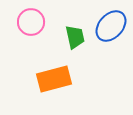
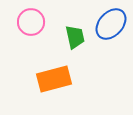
blue ellipse: moved 2 px up
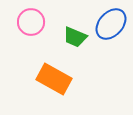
green trapezoid: rotated 125 degrees clockwise
orange rectangle: rotated 44 degrees clockwise
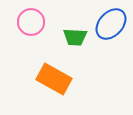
green trapezoid: rotated 20 degrees counterclockwise
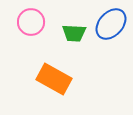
green trapezoid: moved 1 px left, 4 px up
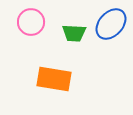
orange rectangle: rotated 20 degrees counterclockwise
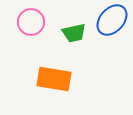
blue ellipse: moved 1 px right, 4 px up
green trapezoid: rotated 15 degrees counterclockwise
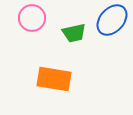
pink circle: moved 1 px right, 4 px up
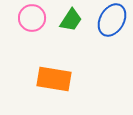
blue ellipse: rotated 12 degrees counterclockwise
green trapezoid: moved 3 px left, 13 px up; rotated 45 degrees counterclockwise
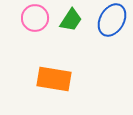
pink circle: moved 3 px right
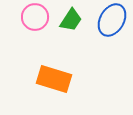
pink circle: moved 1 px up
orange rectangle: rotated 8 degrees clockwise
